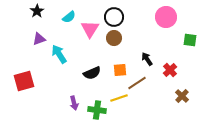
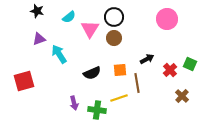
black star: rotated 24 degrees counterclockwise
pink circle: moved 1 px right, 2 px down
green square: moved 24 px down; rotated 16 degrees clockwise
black arrow: rotated 96 degrees clockwise
brown line: rotated 66 degrees counterclockwise
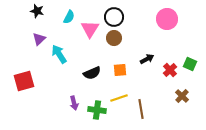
cyan semicircle: rotated 24 degrees counterclockwise
purple triangle: rotated 24 degrees counterclockwise
brown line: moved 4 px right, 26 px down
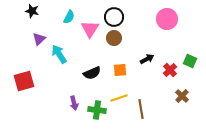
black star: moved 5 px left
green square: moved 3 px up
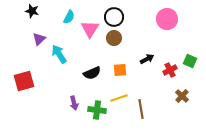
red cross: rotated 16 degrees clockwise
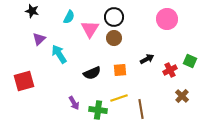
purple arrow: rotated 16 degrees counterclockwise
green cross: moved 1 px right
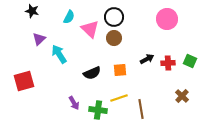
pink triangle: rotated 18 degrees counterclockwise
red cross: moved 2 px left, 7 px up; rotated 24 degrees clockwise
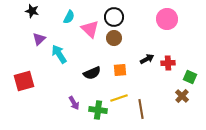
green square: moved 16 px down
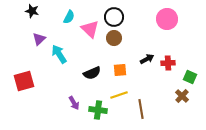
yellow line: moved 3 px up
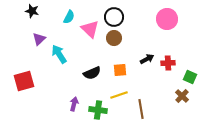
purple arrow: moved 1 px down; rotated 136 degrees counterclockwise
